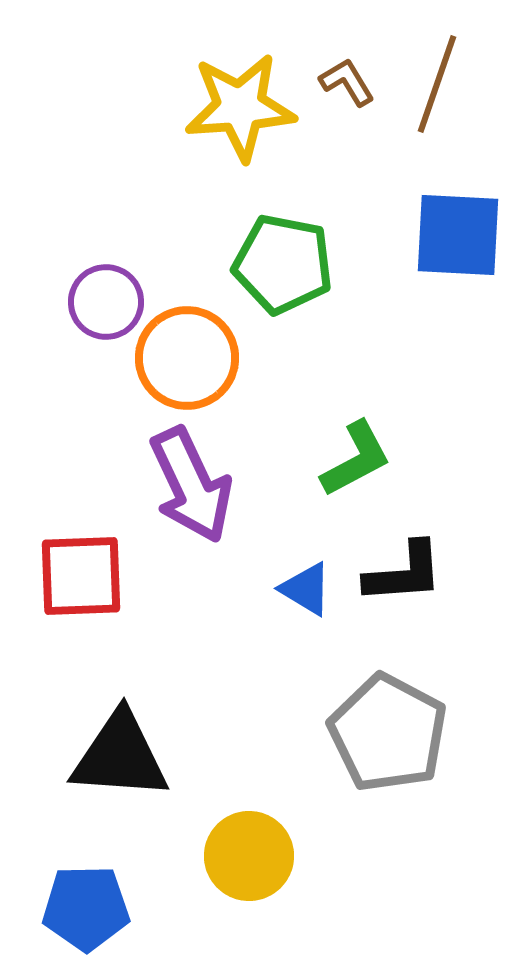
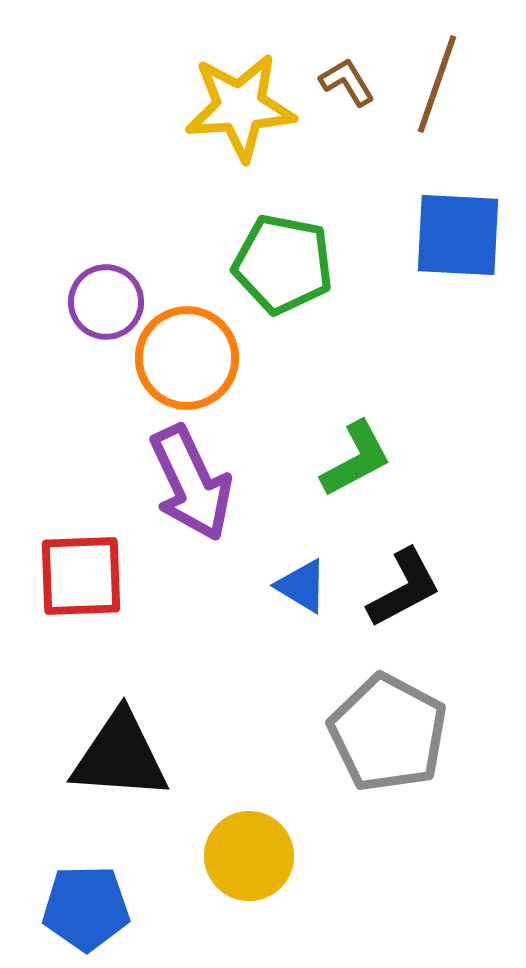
purple arrow: moved 2 px up
black L-shape: moved 15 px down; rotated 24 degrees counterclockwise
blue triangle: moved 4 px left, 3 px up
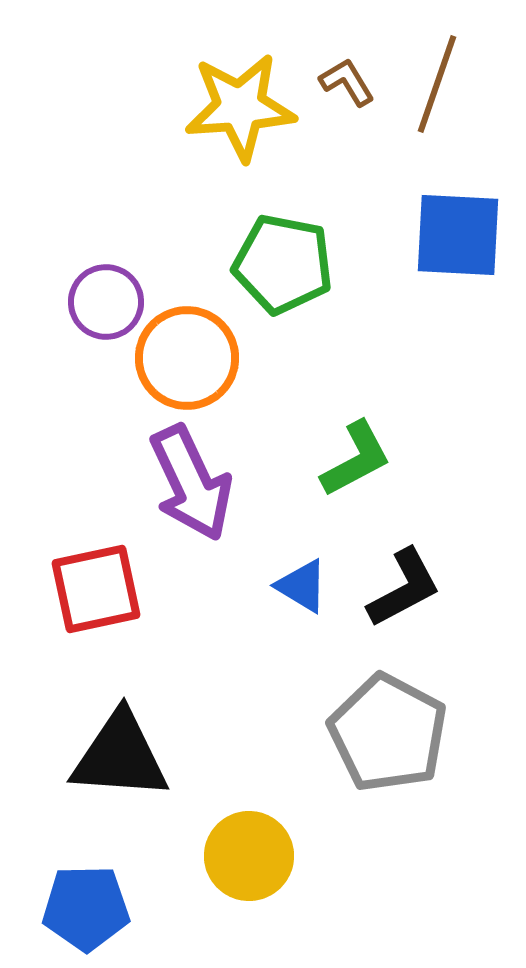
red square: moved 15 px right, 13 px down; rotated 10 degrees counterclockwise
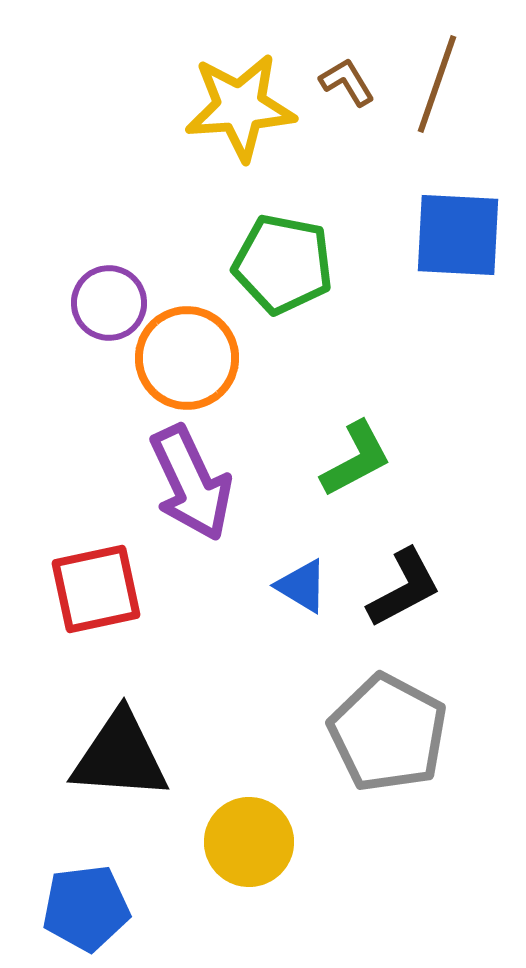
purple circle: moved 3 px right, 1 px down
yellow circle: moved 14 px up
blue pentagon: rotated 6 degrees counterclockwise
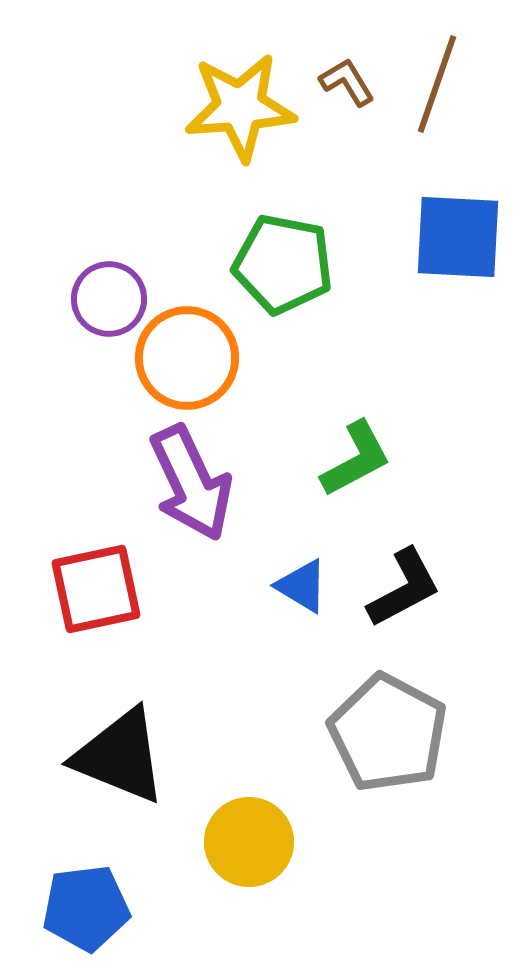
blue square: moved 2 px down
purple circle: moved 4 px up
black triangle: rotated 18 degrees clockwise
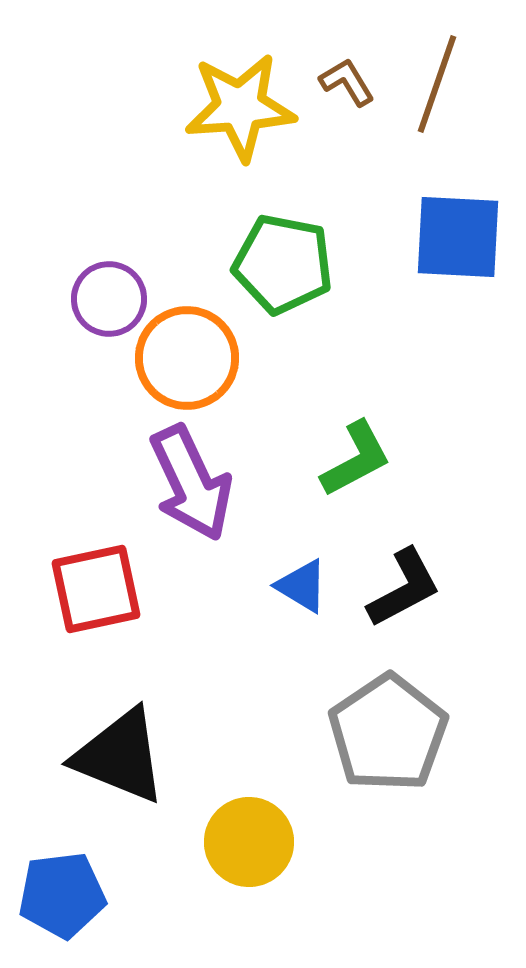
gray pentagon: rotated 10 degrees clockwise
blue pentagon: moved 24 px left, 13 px up
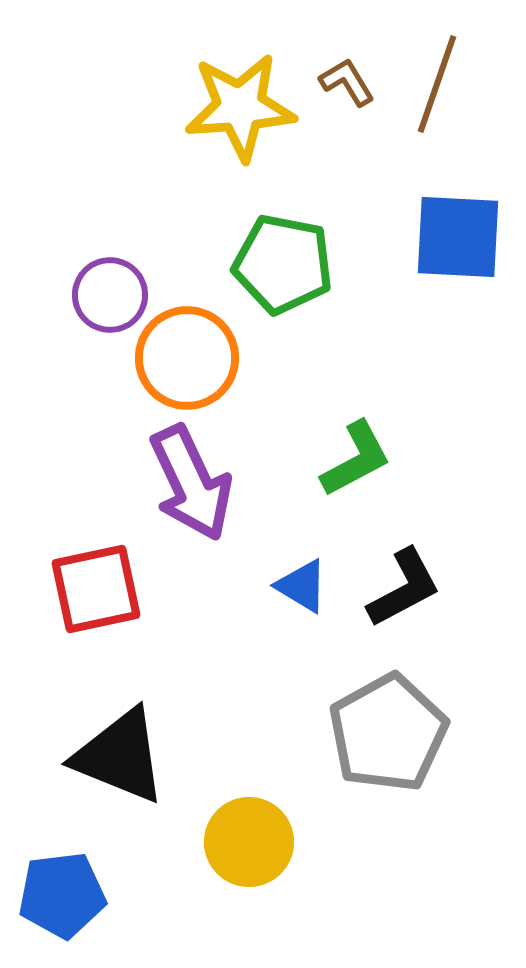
purple circle: moved 1 px right, 4 px up
gray pentagon: rotated 5 degrees clockwise
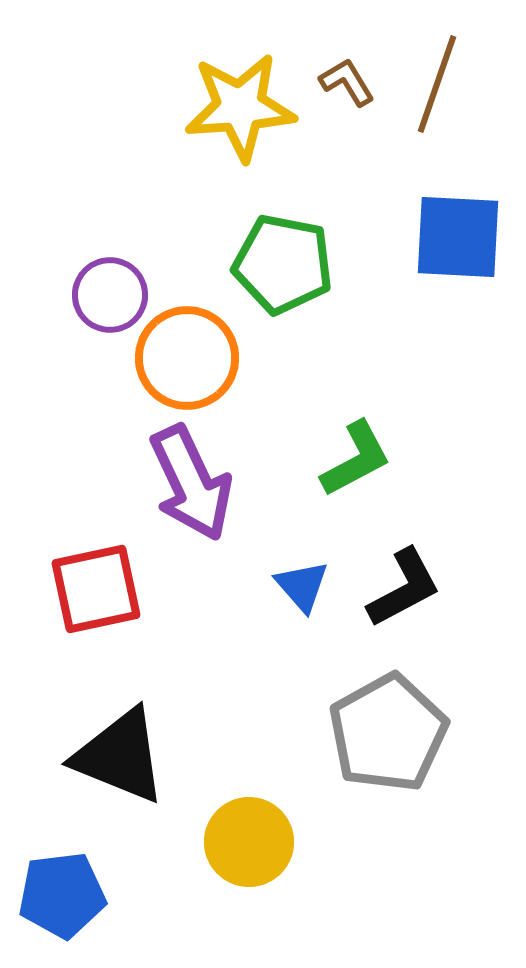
blue triangle: rotated 18 degrees clockwise
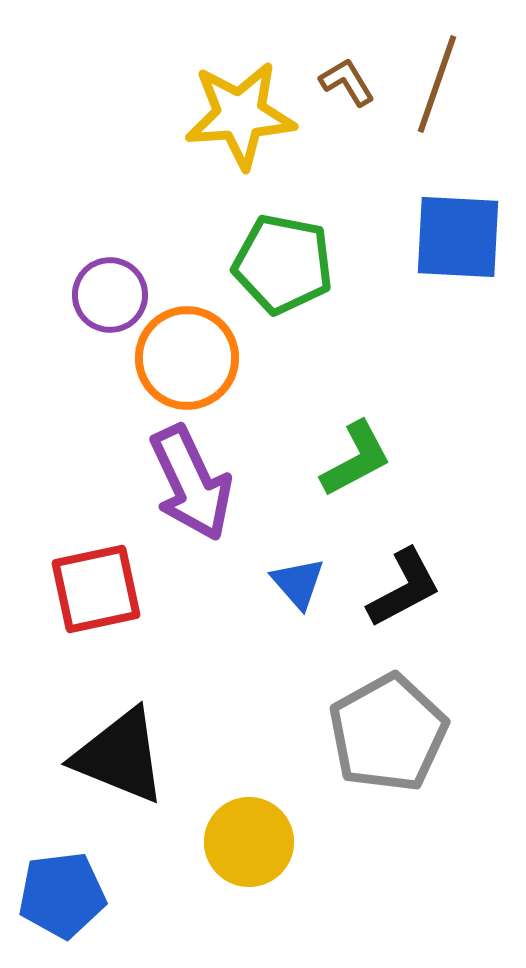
yellow star: moved 8 px down
blue triangle: moved 4 px left, 3 px up
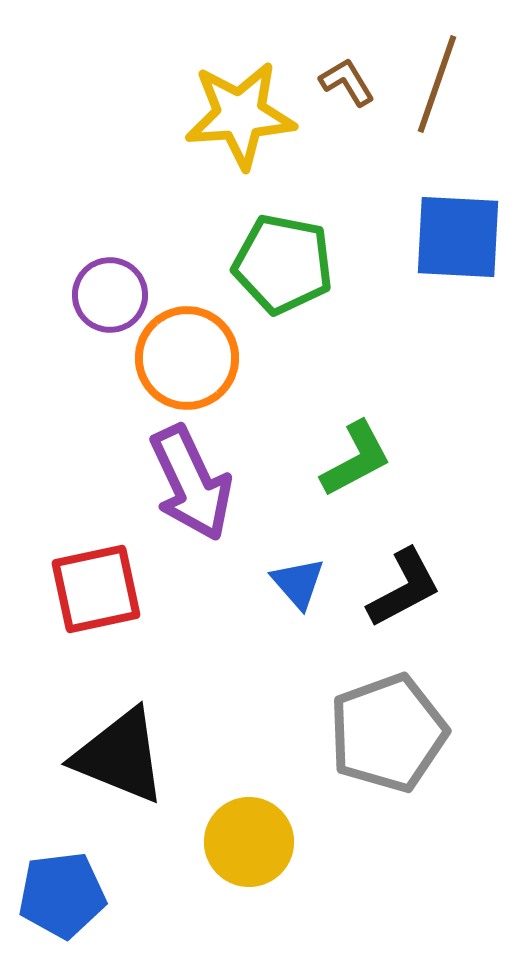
gray pentagon: rotated 9 degrees clockwise
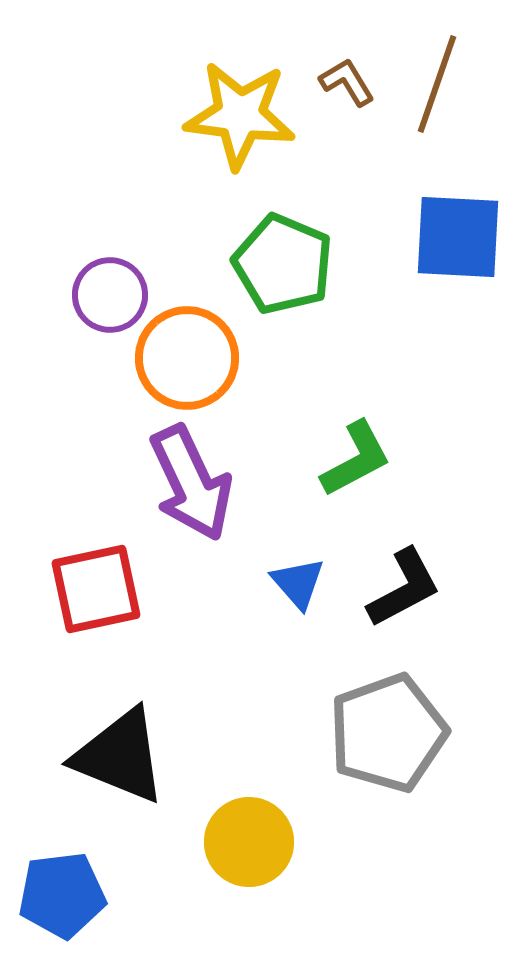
yellow star: rotated 11 degrees clockwise
green pentagon: rotated 12 degrees clockwise
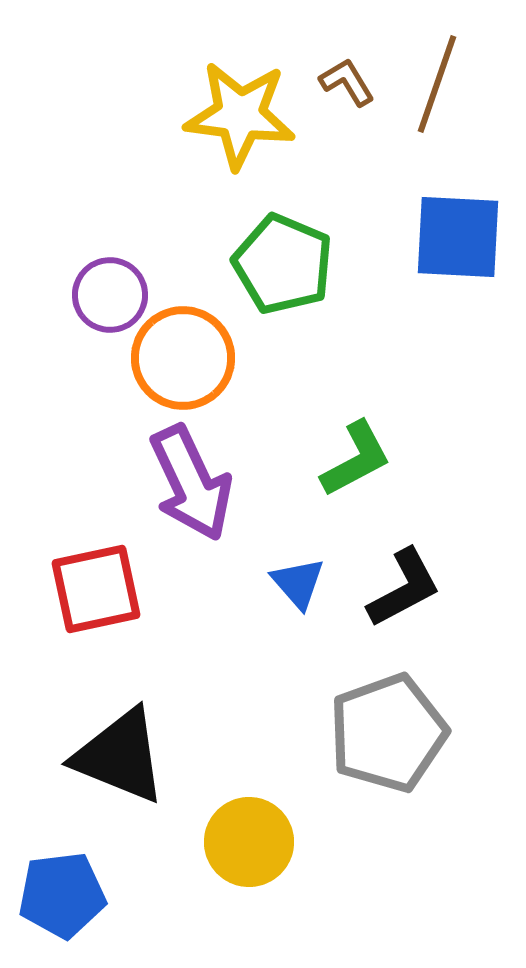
orange circle: moved 4 px left
